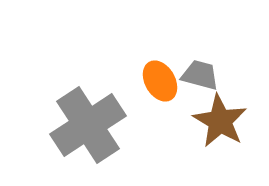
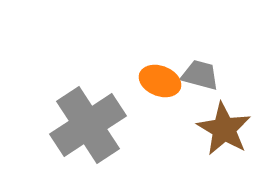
orange ellipse: rotated 39 degrees counterclockwise
brown star: moved 4 px right, 8 px down
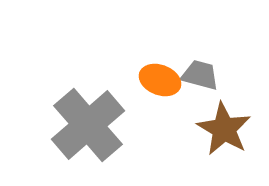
orange ellipse: moved 1 px up
gray cross: rotated 8 degrees counterclockwise
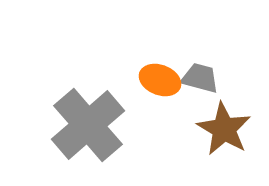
gray trapezoid: moved 3 px down
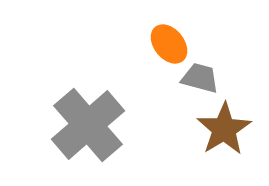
orange ellipse: moved 9 px right, 36 px up; rotated 30 degrees clockwise
brown star: rotated 10 degrees clockwise
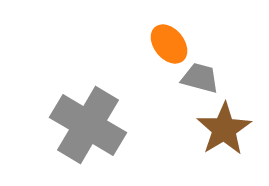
gray cross: rotated 18 degrees counterclockwise
